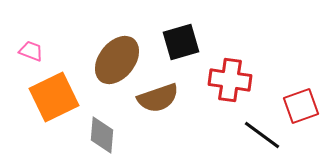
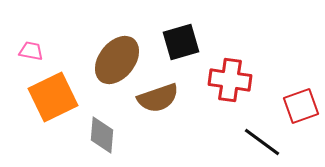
pink trapezoid: rotated 10 degrees counterclockwise
orange square: moved 1 px left
black line: moved 7 px down
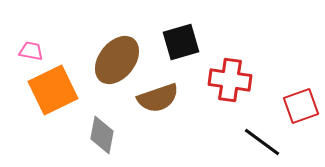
orange square: moved 7 px up
gray diamond: rotated 6 degrees clockwise
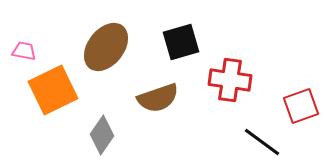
pink trapezoid: moved 7 px left
brown ellipse: moved 11 px left, 13 px up
gray diamond: rotated 24 degrees clockwise
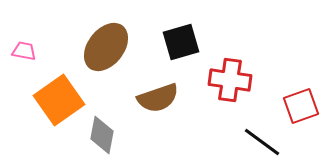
orange square: moved 6 px right, 10 px down; rotated 9 degrees counterclockwise
gray diamond: rotated 24 degrees counterclockwise
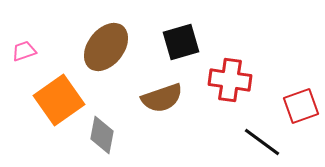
pink trapezoid: rotated 30 degrees counterclockwise
brown semicircle: moved 4 px right
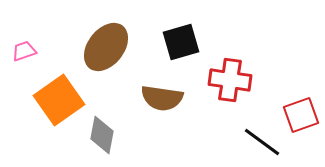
brown semicircle: rotated 27 degrees clockwise
red square: moved 9 px down
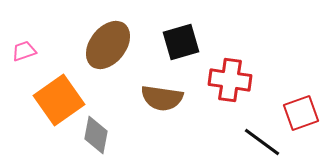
brown ellipse: moved 2 px right, 2 px up
red square: moved 2 px up
gray diamond: moved 6 px left
